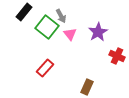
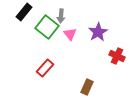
gray arrow: rotated 32 degrees clockwise
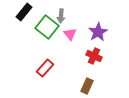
red cross: moved 23 px left
brown rectangle: moved 1 px up
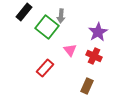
pink triangle: moved 16 px down
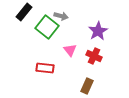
gray arrow: rotated 80 degrees counterclockwise
purple star: moved 1 px up
red rectangle: rotated 54 degrees clockwise
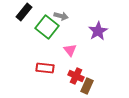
red cross: moved 18 px left, 20 px down
